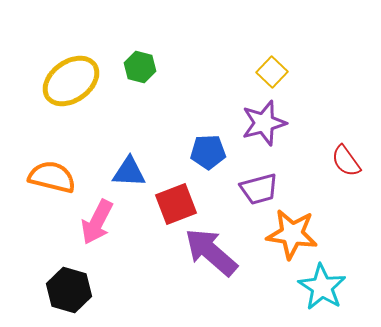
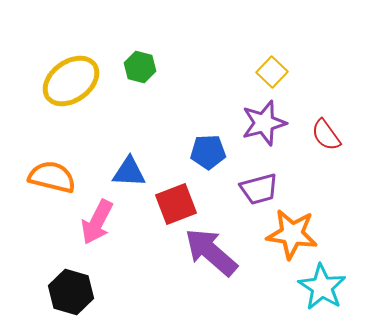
red semicircle: moved 20 px left, 26 px up
black hexagon: moved 2 px right, 2 px down
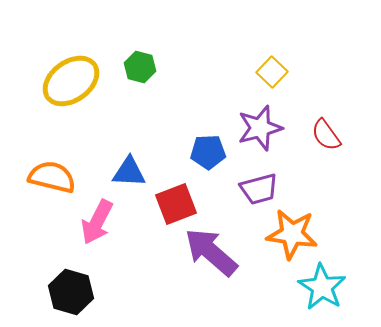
purple star: moved 4 px left, 5 px down
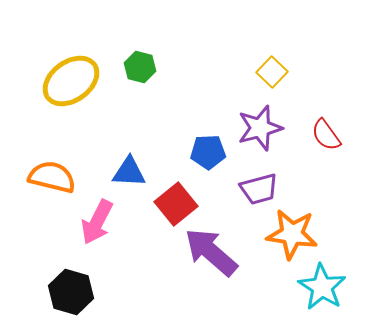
red square: rotated 18 degrees counterclockwise
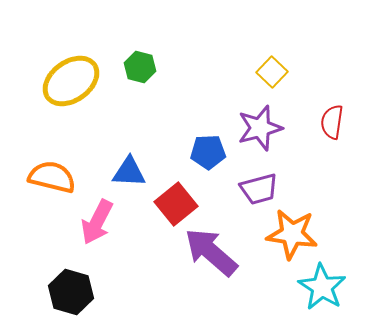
red semicircle: moved 6 px right, 13 px up; rotated 44 degrees clockwise
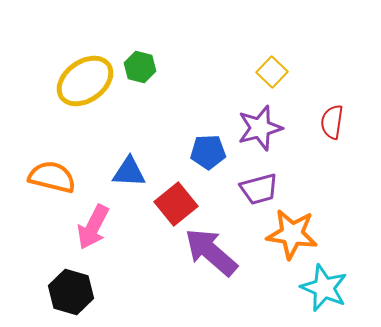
yellow ellipse: moved 14 px right
pink arrow: moved 4 px left, 5 px down
cyan star: moved 2 px right, 1 px down; rotated 9 degrees counterclockwise
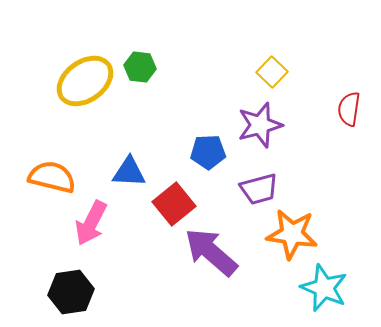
green hexagon: rotated 8 degrees counterclockwise
red semicircle: moved 17 px right, 13 px up
purple star: moved 3 px up
red square: moved 2 px left
pink arrow: moved 2 px left, 4 px up
black hexagon: rotated 24 degrees counterclockwise
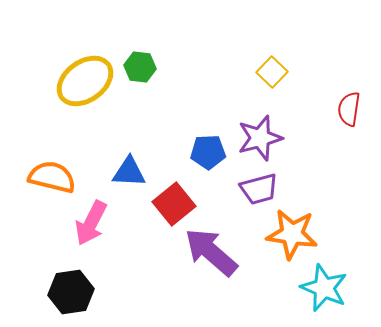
purple star: moved 13 px down
